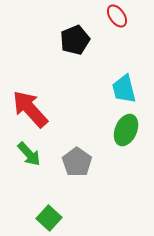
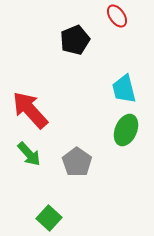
red arrow: moved 1 px down
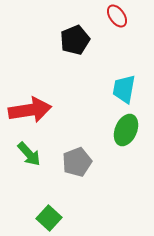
cyan trapezoid: rotated 24 degrees clockwise
red arrow: rotated 123 degrees clockwise
gray pentagon: rotated 16 degrees clockwise
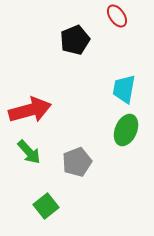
red arrow: rotated 6 degrees counterclockwise
green arrow: moved 2 px up
green square: moved 3 px left, 12 px up; rotated 10 degrees clockwise
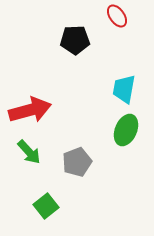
black pentagon: rotated 20 degrees clockwise
